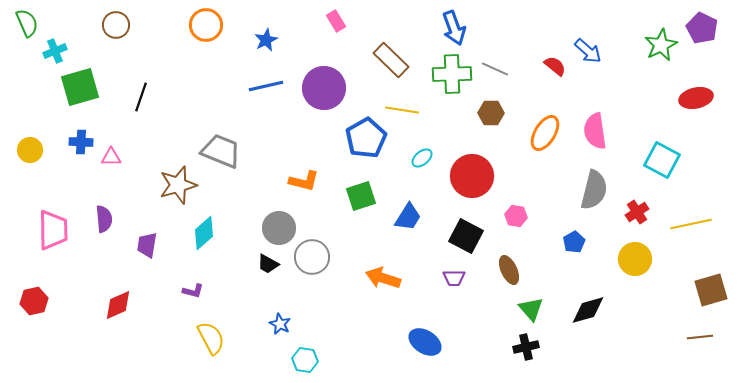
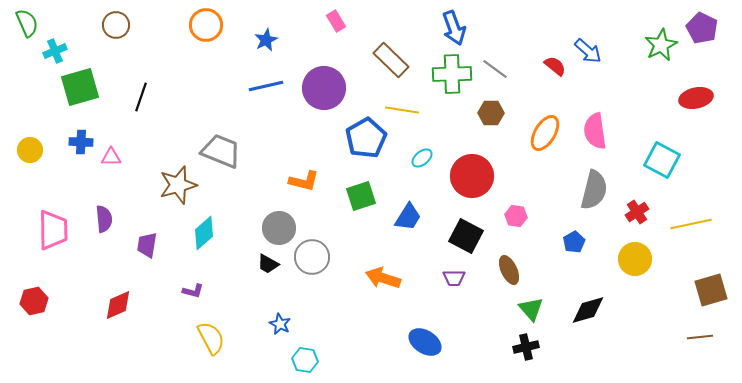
gray line at (495, 69): rotated 12 degrees clockwise
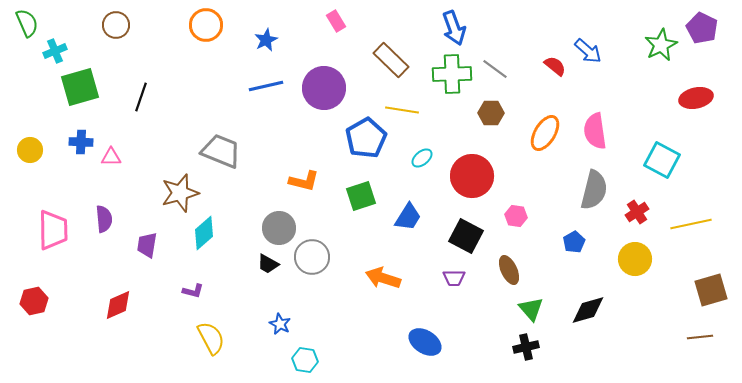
brown star at (178, 185): moved 2 px right, 8 px down
